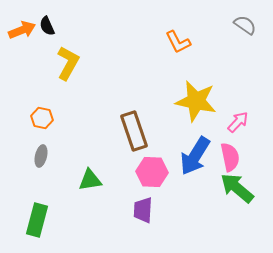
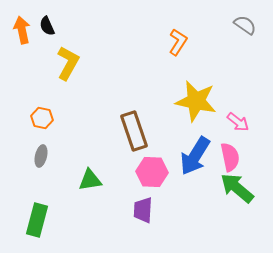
orange arrow: rotated 80 degrees counterclockwise
orange L-shape: rotated 120 degrees counterclockwise
pink arrow: rotated 85 degrees clockwise
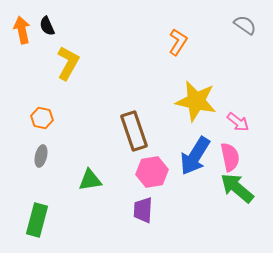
pink hexagon: rotated 12 degrees counterclockwise
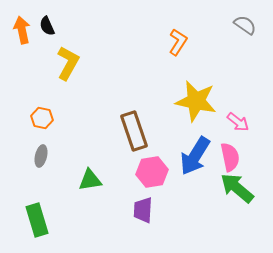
green rectangle: rotated 32 degrees counterclockwise
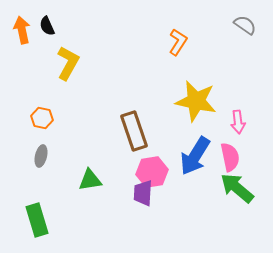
pink arrow: rotated 45 degrees clockwise
purple trapezoid: moved 17 px up
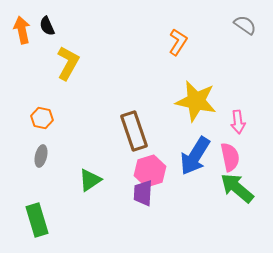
pink hexagon: moved 2 px left, 1 px up; rotated 8 degrees counterclockwise
green triangle: rotated 25 degrees counterclockwise
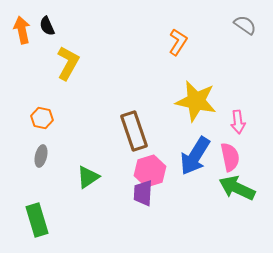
green triangle: moved 2 px left, 3 px up
green arrow: rotated 15 degrees counterclockwise
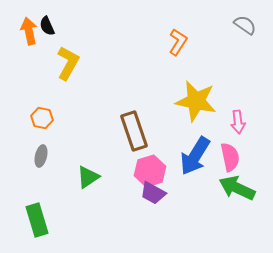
orange arrow: moved 7 px right, 1 px down
purple trapezoid: moved 10 px right; rotated 64 degrees counterclockwise
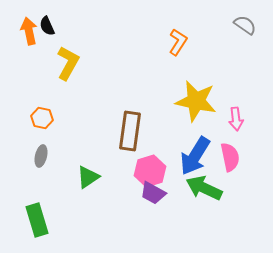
pink arrow: moved 2 px left, 3 px up
brown rectangle: moved 4 px left; rotated 27 degrees clockwise
green arrow: moved 33 px left
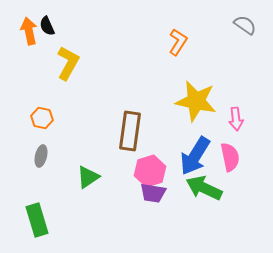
purple trapezoid: rotated 20 degrees counterclockwise
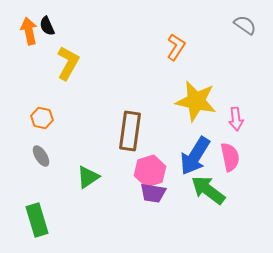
orange L-shape: moved 2 px left, 5 px down
gray ellipse: rotated 45 degrees counterclockwise
green arrow: moved 4 px right, 2 px down; rotated 12 degrees clockwise
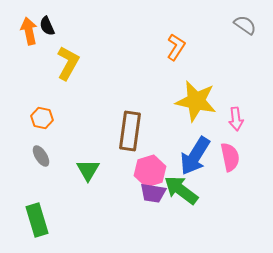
green triangle: moved 7 px up; rotated 25 degrees counterclockwise
green arrow: moved 27 px left
